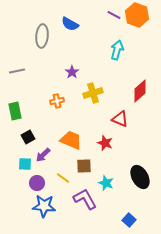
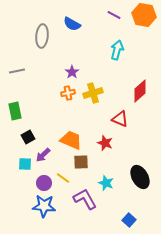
orange hexagon: moved 7 px right; rotated 10 degrees counterclockwise
blue semicircle: moved 2 px right
orange cross: moved 11 px right, 8 px up
brown square: moved 3 px left, 4 px up
purple circle: moved 7 px right
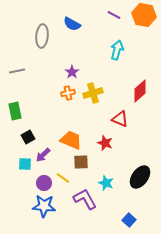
black ellipse: rotated 65 degrees clockwise
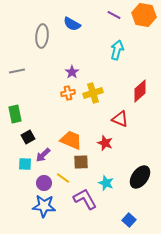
green rectangle: moved 3 px down
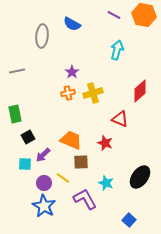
blue star: rotated 25 degrees clockwise
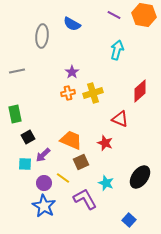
brown square: rotated 21 degrees counterclockwise
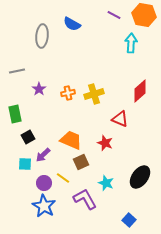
cyan arrow: moved 14 px right, 7 px up; rotated 12 degrees counterclockwise
purple star: moved 33 px left, 17 px down
yellow cross: moved 1 px right, 1 px down
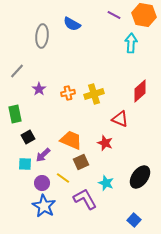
gray line: rotated 35 degrees counterclockwise
purple circle: moved 2 px left
blue square: moved 5 px right
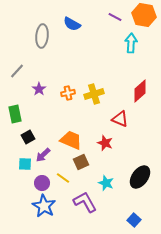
purple line: moved 1 px right, 2 px down
purple L-shape: moved 3 px down
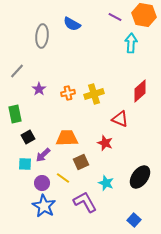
orange trapezoid: moved 4 px left, 2 px up; rotated 25 degrees counterclockwise
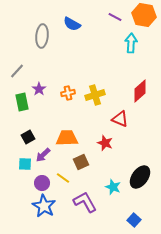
yellow cross: moved 1 px right, 1 px down
green rectangle: moved 7 px right, 12 px up
cyan star: moved 7 px right, 4 px down
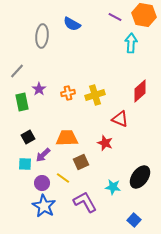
cyan star: rotated 14 degrees counterclockwise
